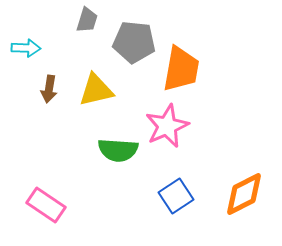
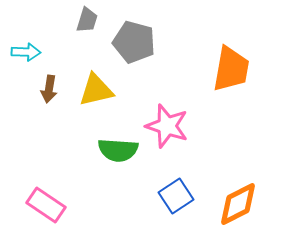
gray pentagon: rotated 9 degrees clockwise
cyan arrow: moved 4 px down
orange trapezoid: moved 50 px right
pink star: rotated 30 degrees counterclockwise
orange diamond: moved 6 px left, 10 px down
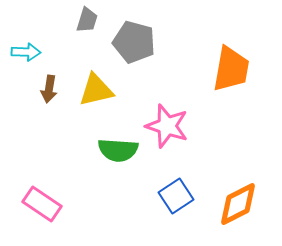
pink rectangle: moved 4 px left, 1 px up
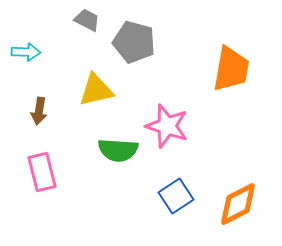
gray trapezoid: rotated 80 degrees counterclockwise
brown arrow: moved 10 px left, 22 px down
pink rectangle: moved 32 px up; rotated 42 degrees clockwise
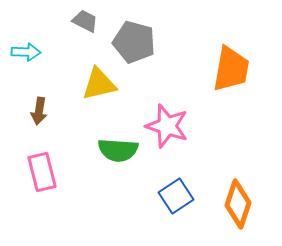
gray trapezoid: moved 2 px left, 1 px down
yellow triangle: moved 3 px right, 6 px up
orange diamond: rotated 45 degrees counterclockwise
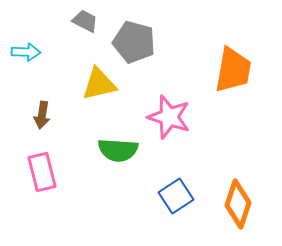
orange trapezoid: moved 2 px right, 1 px down
brown arrow: moved 3 px right, 4 px down
pink star: moved 2 px right, 9 px up
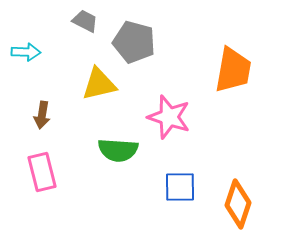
blue square: moved 4 px right, 9 px up; rotated 32 degrees clockwise
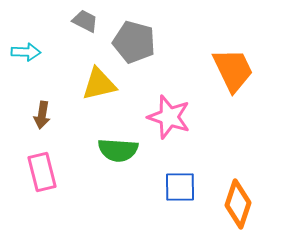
orange trapezoid: rotated 36 degrees counterclockwise
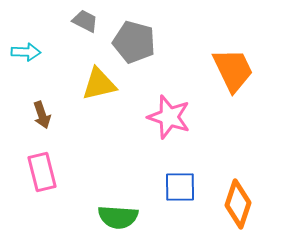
brown arrow: rotated 28 degrees counterclockwise
green semicircle: moved 67 px down
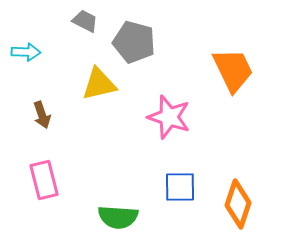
pink rectangle: moved 2 px right, 8 px down
